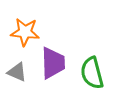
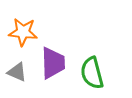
orange star: moved 2 px left
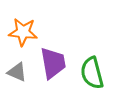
purple trapezoid: rotated 8 degrees counterclockwise
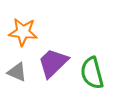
purple trapezoid: rotated 124 degrees counterclockwise
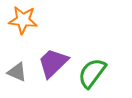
orange star: moved 12 px up
green semicircle: rotated 52 degrees clockwise
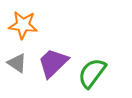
orange star: moved 5 px down
gray triangle: moved 9 px up; rotated 10 degrees clockwise
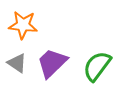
purple trapezoid: moved 1 px left
green semicircle: moved 5 px right, 7 px up
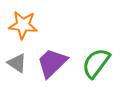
green semicircle: moved 1 px left, 3 px up
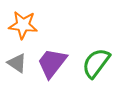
purple trapezoid: rotated 8 degrees counterclockwise
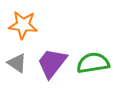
green semicircle: moved 3 px left; rotated 44 degrees clockwise
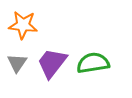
gray triangle: rotated 30 degrees clockwise
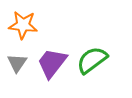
green semicircle: moved 1 px left, 3 px up; rotated 28 degrees counterclockwise
